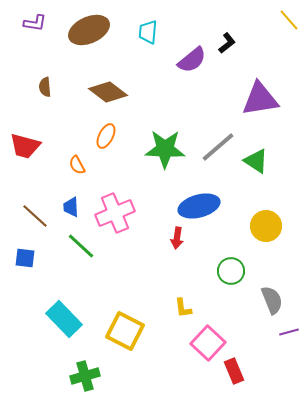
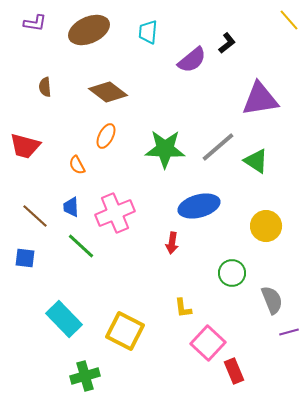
red arrow: moved 5 px left, 5 px down
green circle: moved 1 px right, 2 px down
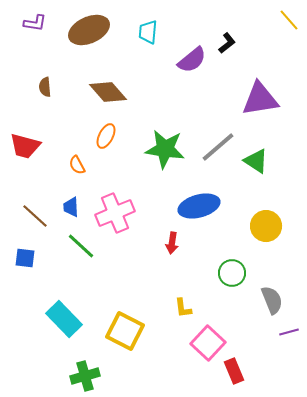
brown diamond: rotated 12 degrees clockwise
green star: rotated 6 degrees clockwise
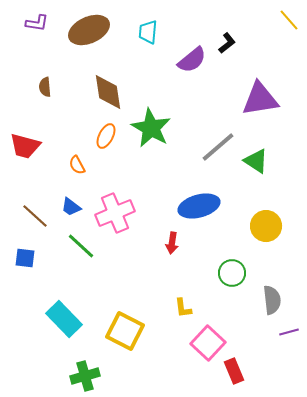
purple L-shape: moved 2 px right
brown diamond: rotated 33 degrees clockwise
green star: moved 14 px left, 21 px up; rotated 21 degrees clockwise
blue trapezoid: rotated 50 degrees counterclockwise
gray semicircle: rotated 16 degrees clockwise
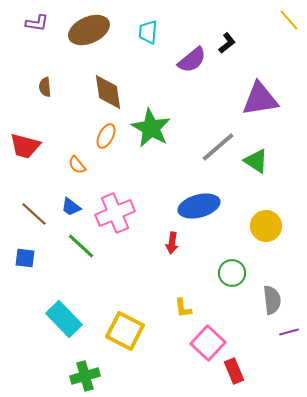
orange semicircle: rotated 12 degrees counterclockwise
brown line: moved 1 px left, 2 px up
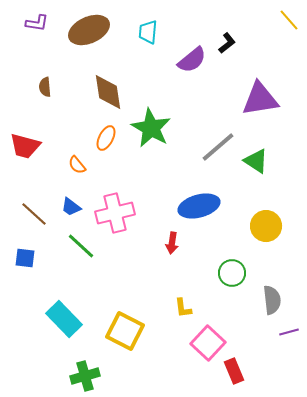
orange ellipse: moved 2 px down
pink cross: rotated 9 degrees clockwise
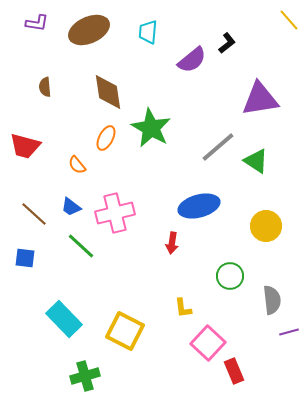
green circle: moved 2 px left, 3 px down
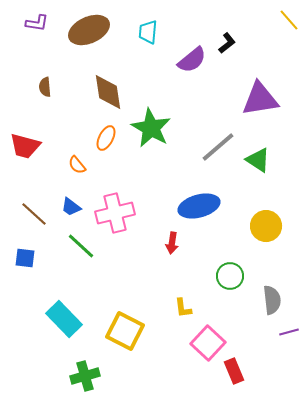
green triangle: moved 2 px right, 1 px up
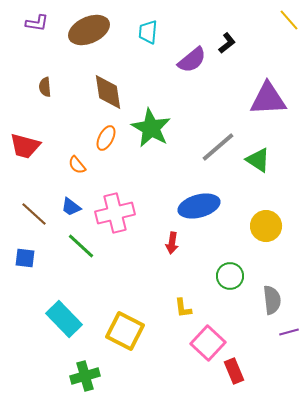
purple triangle: moved 8 px right; rotated 6 degrees clockwise
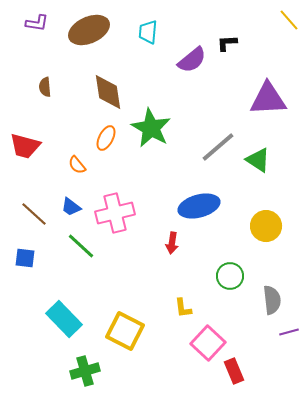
black L-shape: rotated 145 degrees counterclockwise
green cross: moved 5 px up
